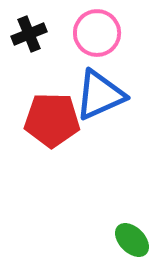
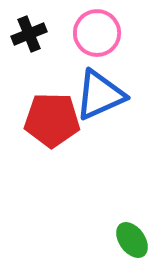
green ellipse: rotated 9 degrees clockwise
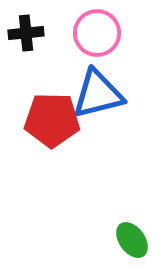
black cross: moved 3 px left, 1 px up; rotated 16 degrees clockwise
blue triangle: moved 2 px left, 1 px up; rotated 10 degrees clockwise
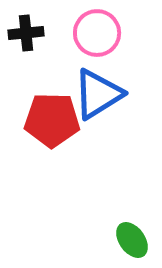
blue triangle: rotated 18 degrees counterclockwise
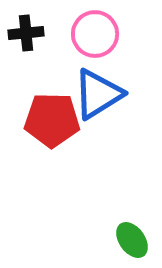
pink circle: moved 2 px left, 1 px down
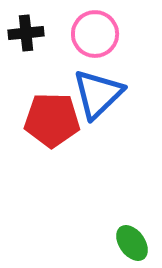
blue triangle: rotated 12 degrees counterclockwise
green ellipse: moved 3 px down
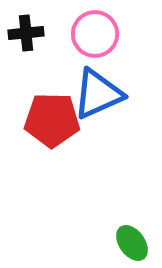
blue triangle: rotated 20 degrees clockwise
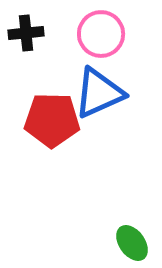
pink circle: moved 6 px right
blue triangle: moved 1 px right, 1 px up
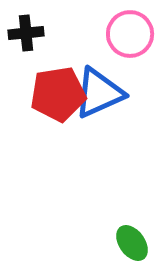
pink circle: moved 29 px right
red pentagon: moved 6 px right, 26 px up; rotated 10 degrees counterclockwise
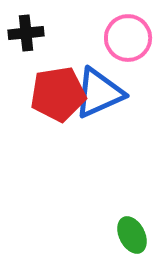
pink circle: moved 2 px left, 4 px down
green ellipse: moved 8 px up; rotated 9 degrees clockwise
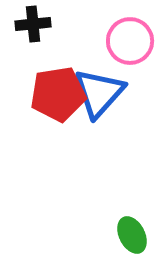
black cross: moved 7 px right, 9 px up
pink circle: moved 2 px right, 3 px down
blue triangle: rotated 24 degrees counterclockwise
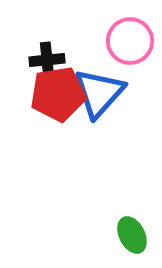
black cross: moved 14 px right, 36 px down
